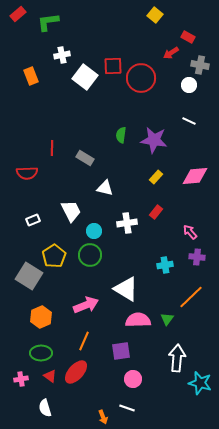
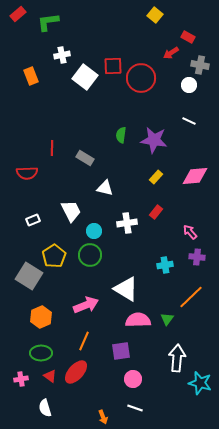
white line at (127, 408): moved 8 px right
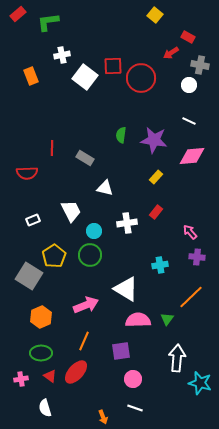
pink diamond at (195, 176): moved 3 px left, 20 px up
cyan cross at (165, 265): moved 5 px left
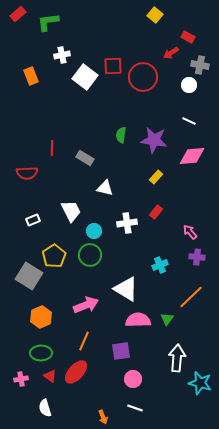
red circle at (141, 78): moved 2 px right, 1 px up
cyan cross at (160, 265): rotated 14 degrees counterclockwise
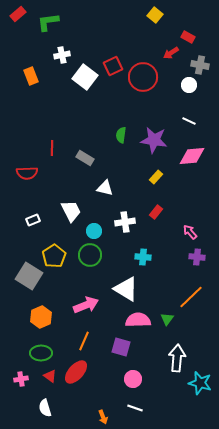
red square at (113, 66): rotated 24 degrees counterclockwise
white cross at (127, 223): moved 2 px left, 1 px up
cyan cross at (160, 265): moved 17 px left, 8 px up; rotated 28 degrees clockwise
purple square at (121, 351): moved 4 px up; rotated 24 degrees clockwise
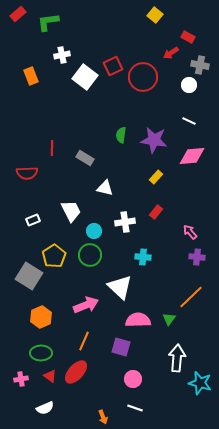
white triangle at (126, 289): moved 6 px left, 2 px up; rotated 12 degrees clockwise
green triangle at (167, 319): moved 2 px right
white semicircle at (45, 408): rotated 96 degrees counterclockwise
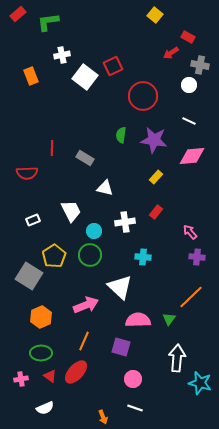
red circle at (143, 77): moved 19 px down
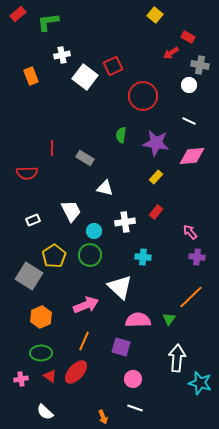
purple star at (154, 140): moved 2 px right, 3 px down
white semicircle at (45, 408): moved 4 px down; rotated 66 degrees clockwise
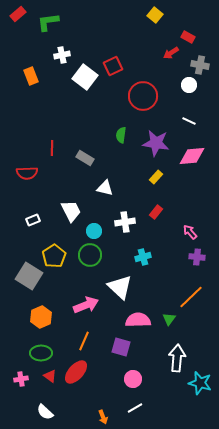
cyan cross at (143, 257): rotated 21 degrees counterclockwise
white line at (135, 408): rotated 49 degrees counterclockwise
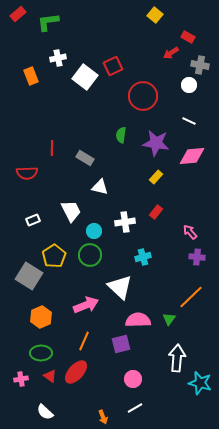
white cross at (62, 55): moved 4 px left, 3 px down
white triangle at (105, 188): moved 5 px left, 1 px up
purple square at (121, 347): moved 3 px up; rotated 30 degrees counterclockwise
